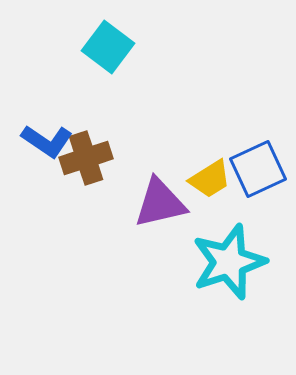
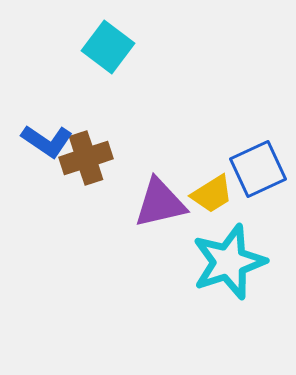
yellow trapezoid: moved 2 px right, 15 px down
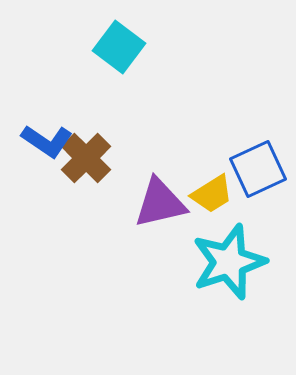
cyan square: moved 11 px right
brown cross: rotated 27 degrees counterclockwise
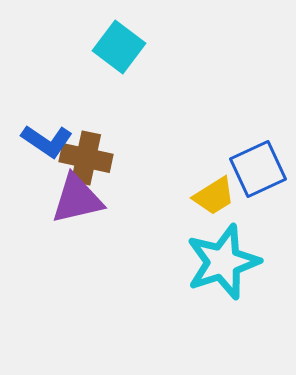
brown cross: rotated 33 degrees counterclockwise
yellow trapezoid: moved 2 px right, 2 px down
purple triangle: moved 83 px left, 4 px up
cyan star: moved 6 px left
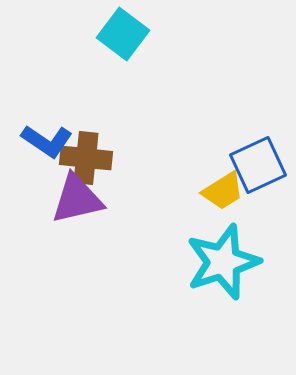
cyan square: moved 4 px right, 13 px up
brown cross: rotated 6 degrees counterclockwise
blue square: moved 4 px up
yellow trapezoid: moved 9 px right, 5 px up
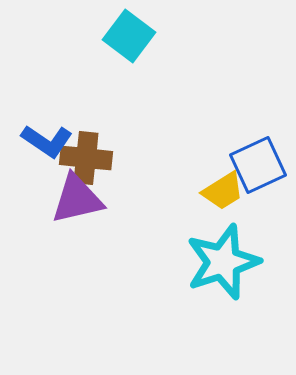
cyan square: moved 6 px right, 2 px down
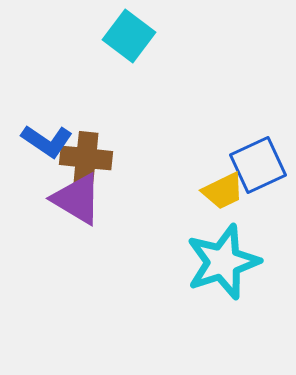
yellow trapezoid: rotated 6 degrees clockwise
purple triangle: rotated 44 degrees clockwise
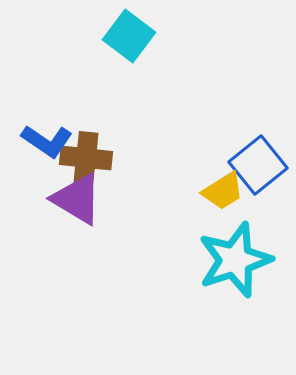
blue square: rotated 14 degrees counterclockwise
yellow trapezoid: rotated 6 degrees counterclockwise
cyan star: moved 12 px right, 2 px up
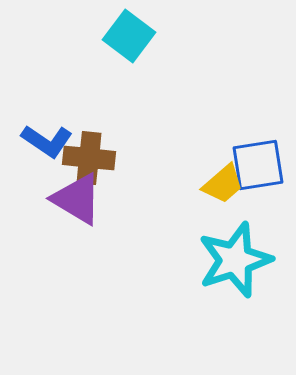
brown cross: moved 3 px right
blue square: rotated 30 degrees clockwise
yellow trapezoid: moved 7 px up; rotated 9 degrees counterclockwise
